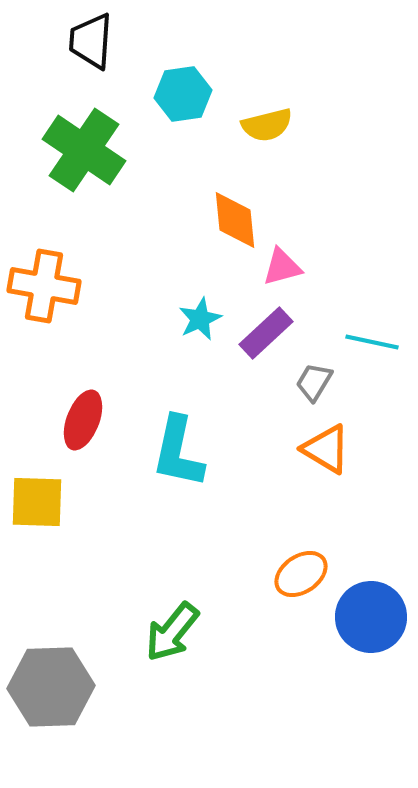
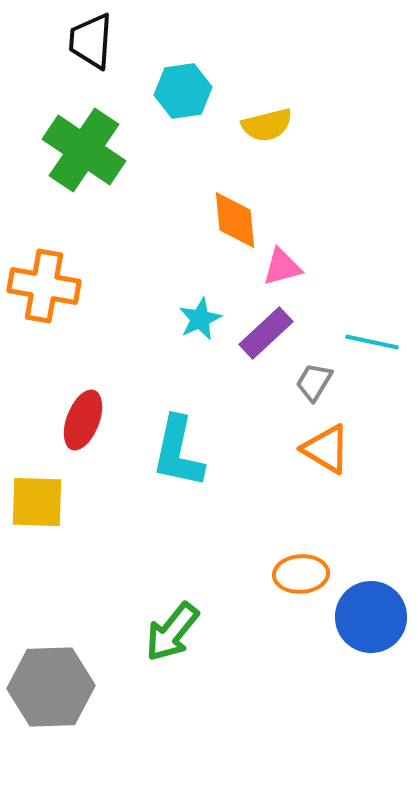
cyan hexagon: moved 3 px up
orange ellipse: rotated 30 degrees clockwise
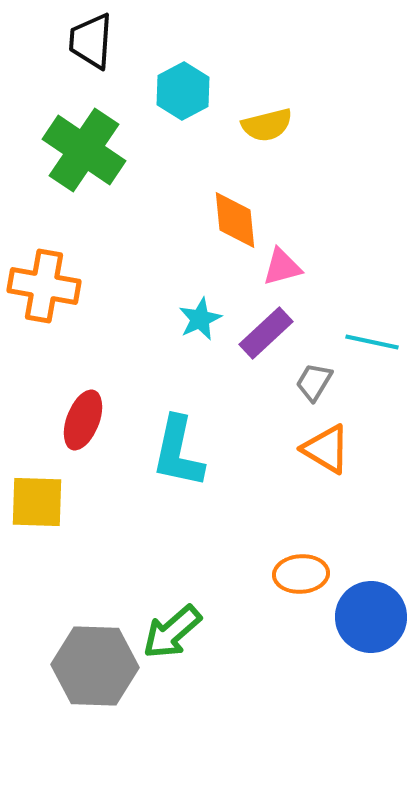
cyan hexagon: rotated 20 degrees counterclockwise
green arrow: rotated 10 degrees clockwise
gray hexagon: moved 44 px right, 21 px up; rotated 4 degrees clockwise
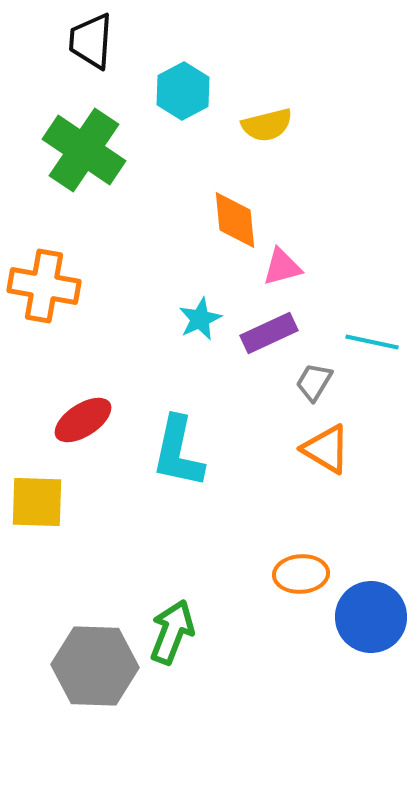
purple rectangle: moved 3 px right; rotated 18 degrees clockwise
red ellipse: rotated 36 degrees clockwise
green arrow: rotated 152 degrees clockwise
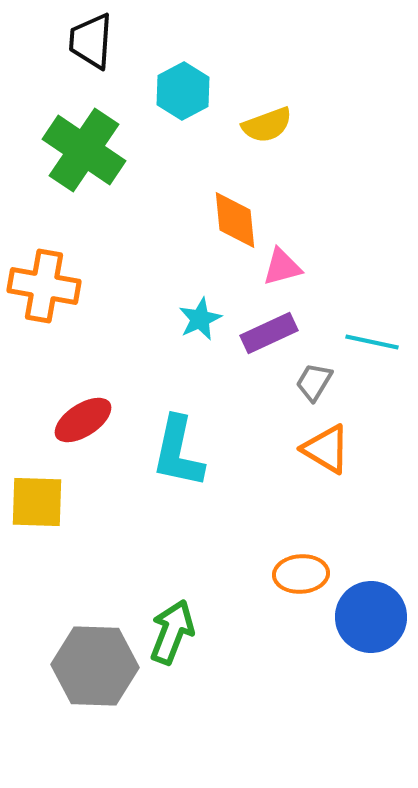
yellow semicircle: rotated 6 degrees counterclockwise
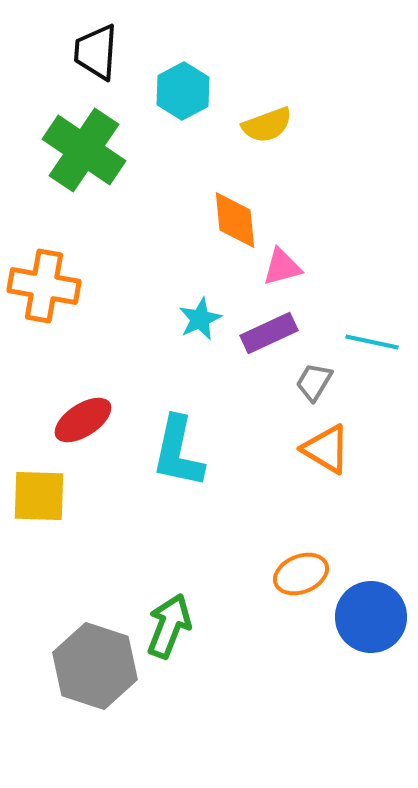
black trapezoid: moved 5 px right, 11 px down
yellow square: moved 2 px right, 6 px up
orange ellipse: rotated 18 degrees counterclockwise
green arrow: moved 3 px left, 6 px up
gray hexagon: rotated 16 degrees clockwise
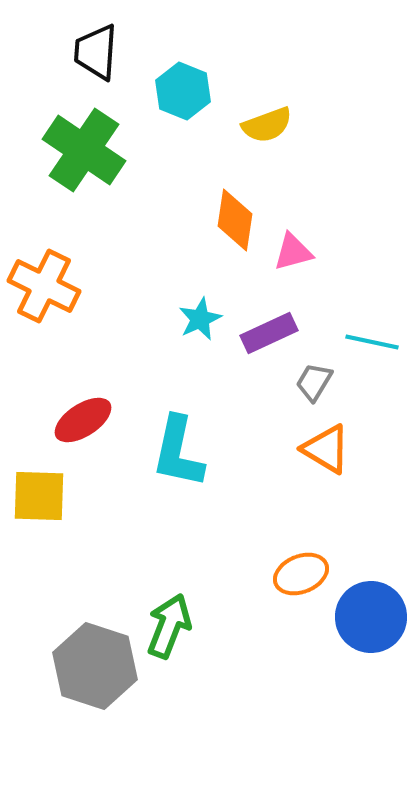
cyan hexagon: rotated 10 degrees counterclockwise
orange diamond: rotated 14 degrees clockwise
pink triangle: moved 11 px right, 15 px up
orange cross: rotated 16 degrees clockwise
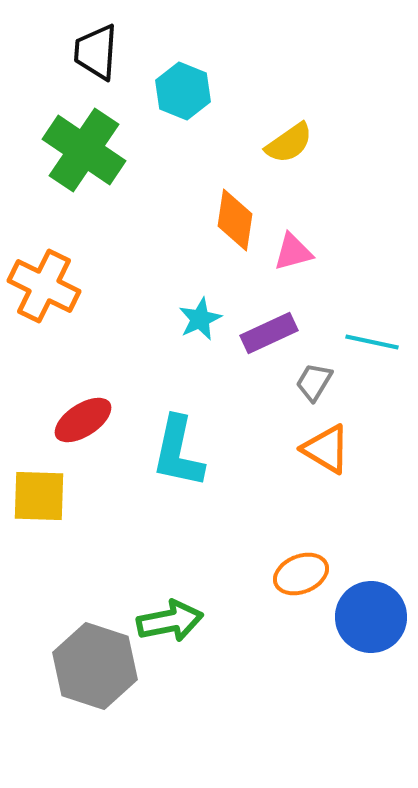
yellow semicircle: moved 22 px right, 18 px down; rotated 15 degrees counterclockwise
green arrow: moved 1 px right, 5 px up; rotated 58 degrees clockwise
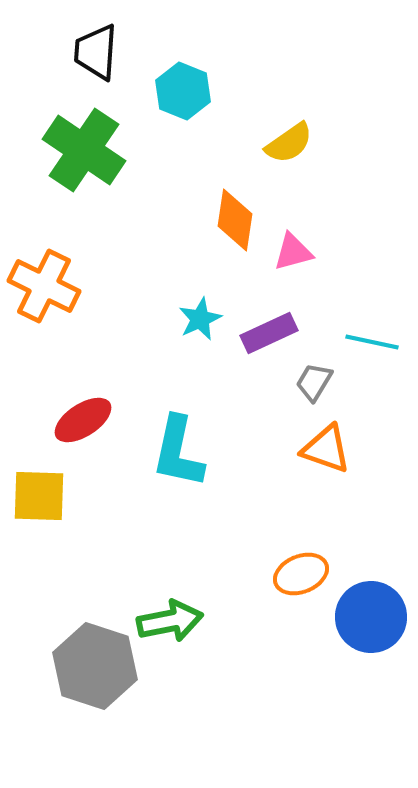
orange triangle: rotated 12 degrees counterclockwise
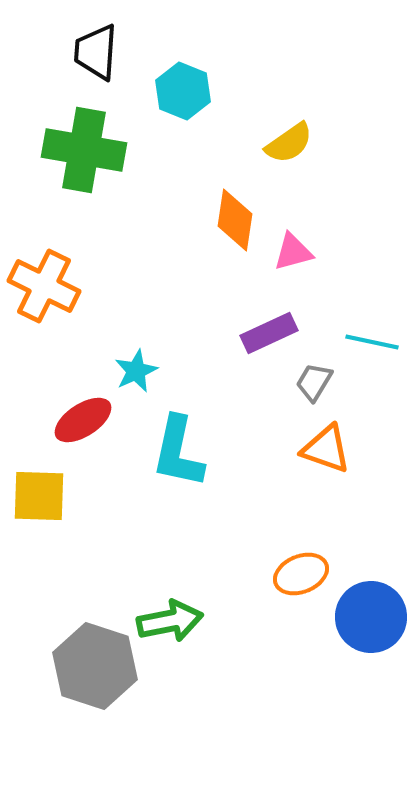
green cross: rotated 24 degrees counterclockwise
cyan star: moved 64 px left, 52 px down
